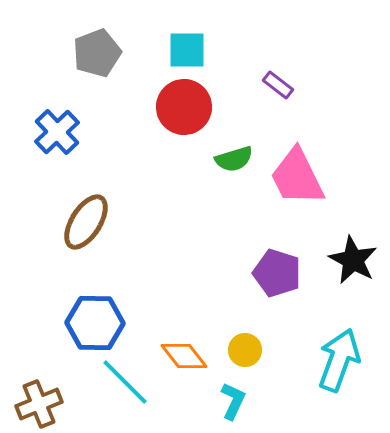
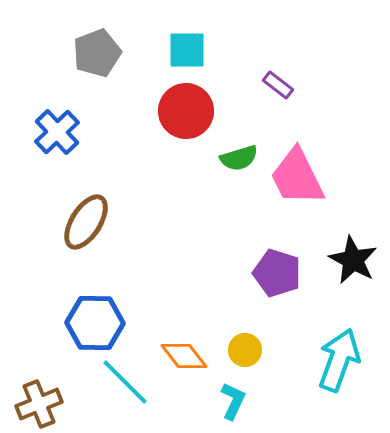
red circle: moved 2 px right, 4 px down
green semicircle: moved 5 px right, 1 px up
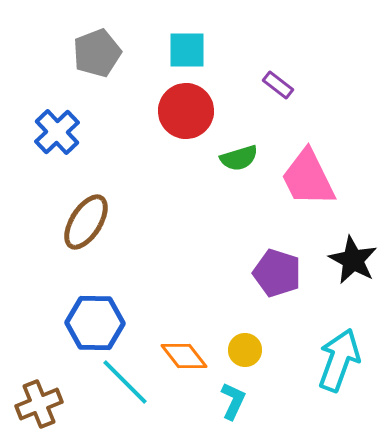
pink trapezoid: moved 11 px right, 1 px down
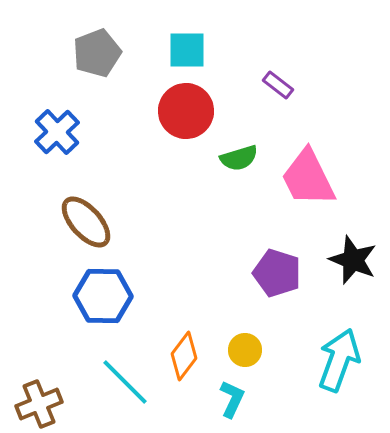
brown ellipse: rotated 74 degrees counterclockwise
black star: rotated 6 degrees counterclockwise
blue hexagon: moved 8 px right, 27 px up
orange diamond: rotated 75 degrees clockwise
cyan L-shape: moved 1 px left, 2 px up
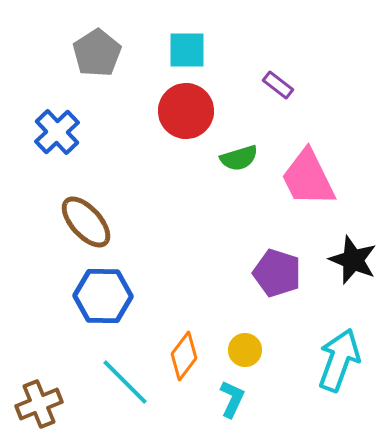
gray pentagon: rotated 12 degrees counterclockwise
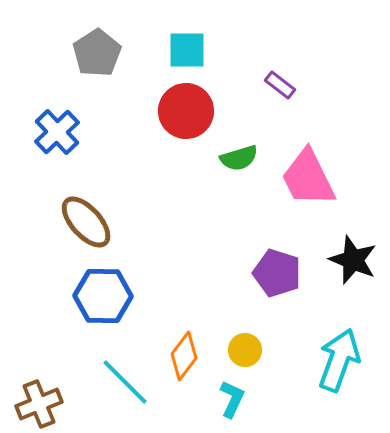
purple rectangle: moved 2 px right
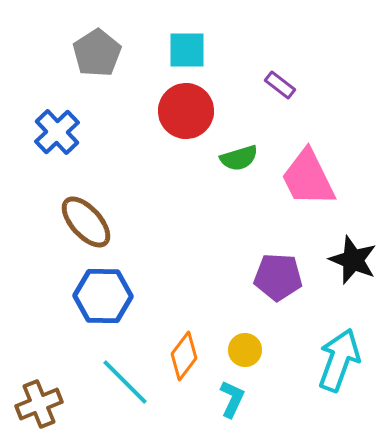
purple pentagon: moved 1 px right, 4 px down; rotated 15 degrees counterclockwise
